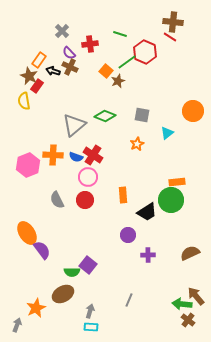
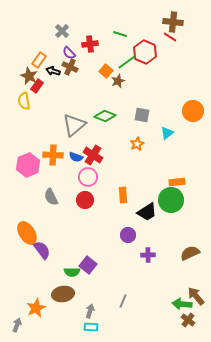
gray semicircle at (57, 200): moved 6 px left, 3 px up
brown ellipse at (63, 294): rotated 20 degrees clockwise
gray line at (129, 300): moved 6 px left, 1 px down
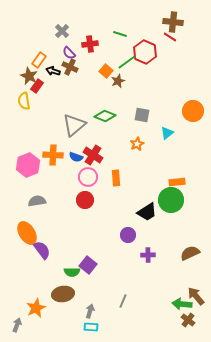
orange rectangle at (123, 195): moved 7 px left, 17 px up
gray semicircle at (51, 197): moved 14 px left, 4 px down; rotated 108 degrees clockwise
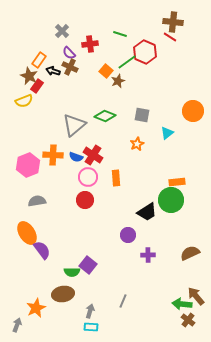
yellow semicircle at (24, 101): rotated 102 degrees counterclockwise
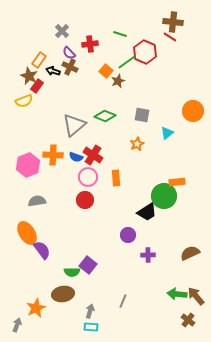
green circle at (171, 200): moved 7 px left, 4 px up
green arrow at (182, 304): moved 5 px left, 10 px up
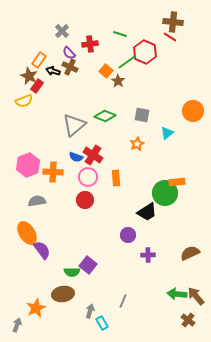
brown star at (118, 81): rotated 16 degrees counterclockwise
orange cross at (53, 155): moved 17 px down
green circle at (164, 196): moved 1 px right, 3 px up
cyan rectangle at (91, 327): moved 11 px right, 4 px up; rotated 56 degrees clockwise
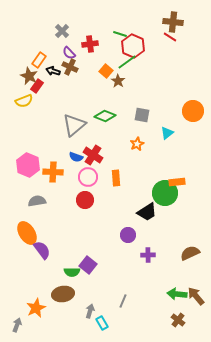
red hexagon at (145, 52): moved 12 px left, 6 px up
pink hexagon at (28, 165): rotated 15 degrees counterclockwise
brown cross at (188, 320): moved 10 px left
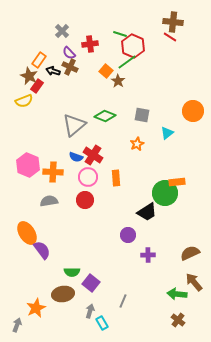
gray semicircle at (37, 201): moved 12 px right
purple square at (88, 265): moved 3 px right, 18 px down
brown arrow at (196, 296): moved 2 px left, 14 px up
